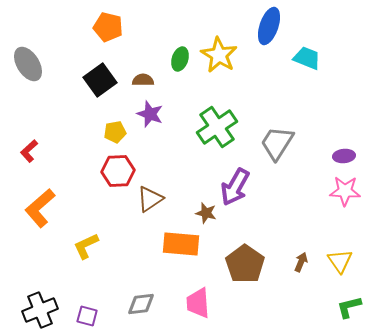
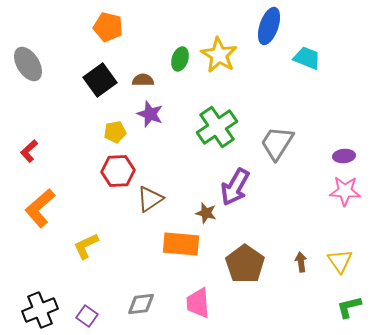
brown arrow: rotated 30 degrees counterclockwise
purple square: rotated 20 degrees clockwise
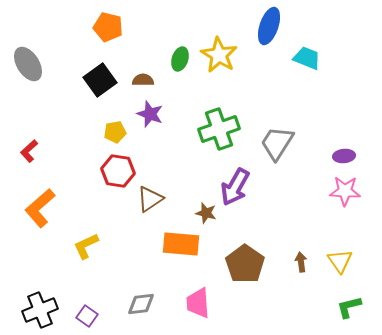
green cross: moved 2 px right, 2 px down; rotated 15 degrees clockwise
red hexagon: rotated 12 degrees clockwise
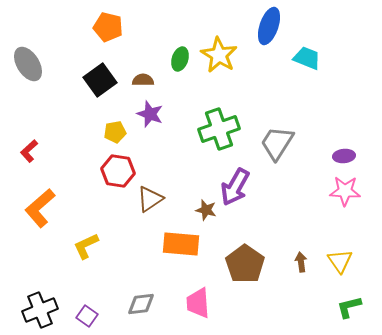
brown star: moved 3 px up
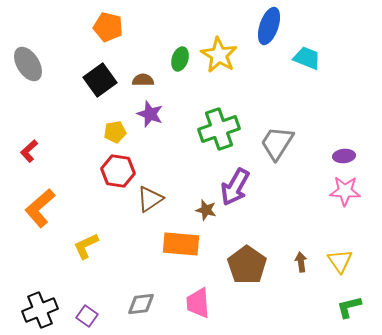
brown pentagon: moved 2 px right, 1 px down
